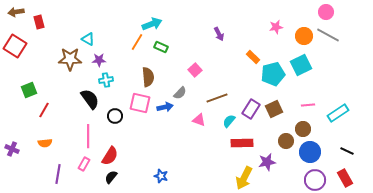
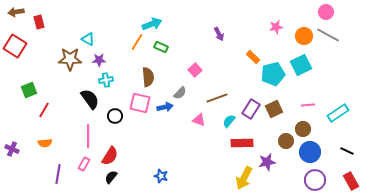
red rectangle at (345, 178): moved 6 px right, 3 px down
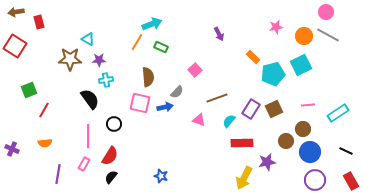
gray semicircle at (180, 93): moved 3 px left, 1 px up
black circle at (115, 116): moved 1 px left, 8 px down
black line at (347, 151): moved 1 px left
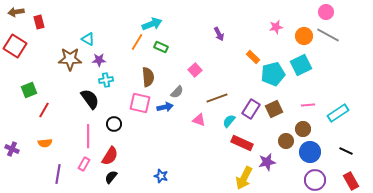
red rectangle at (242, 143): rotated 25 degrees clockwise
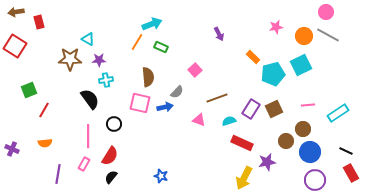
cyan semicircle at (229, 121): rotated 32 degrees clockwise
red rectangle at (351, 181): moved 8 px up
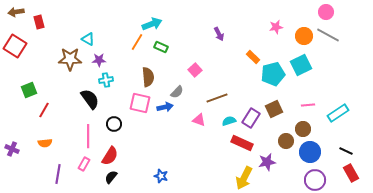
purple rectangle at (251, 109): moved 9 px down
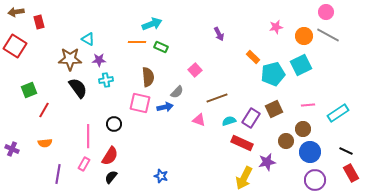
orange line at (137, 42): rotated 60 degrees clockwise
black semicircle at (90, 99): moved 12 px left, 11 px up
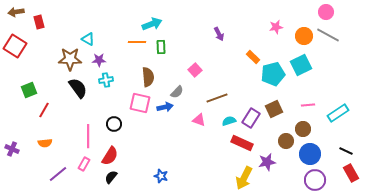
green rectangle at (161, 47): rotated 64 degrees clockwise
blue circle at (310, 152): moved 2 px down
purple line at (58, 174): rotated 42 degrees clockwise
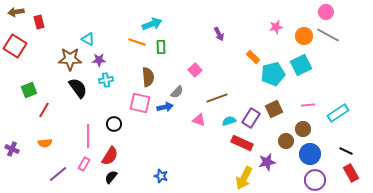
orange line at (137, 42): rotated 18 degrees clockwise
